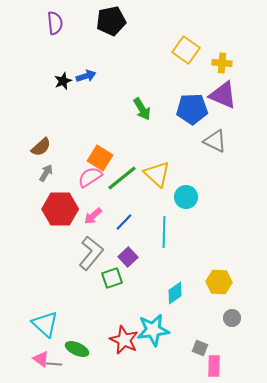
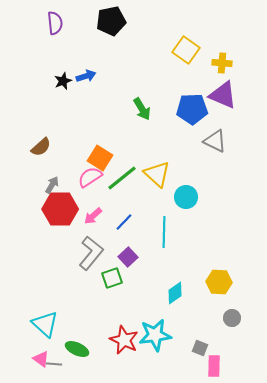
gray arrow: moved 6 px right, 12 px down
cyan star: moved 2 px right, 5 px down
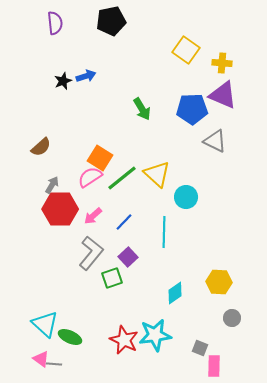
green ellipse: moved 7 px left, 12 px up
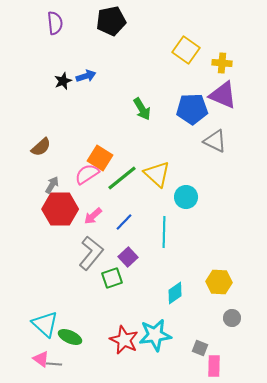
pink semicircle: moved 3 px left, 3 px up
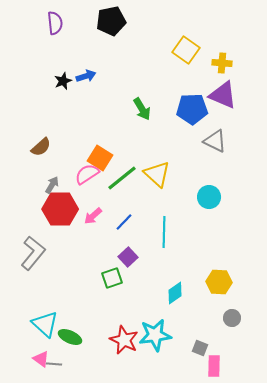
cyan circle: moved 23 px right
gray L-shape: moved 58 px left
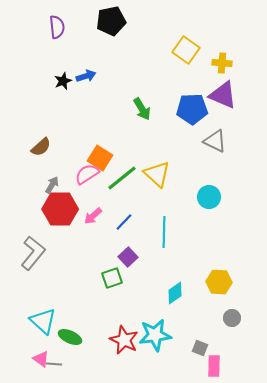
purple semicircle: moved 2 px right, 4 px down
cyan triangle: moved 2 px left, 3 px up
